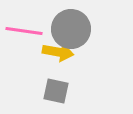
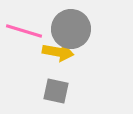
pink line: rotated 9 degrees clockwise
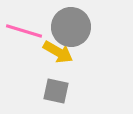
gray circle: moved 2 px up
yellow arrow: rotated 20 degrees clockwise
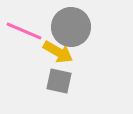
pink line: rotated 6 degrees clockwise
gray square: moved 3 px right, 10 px up
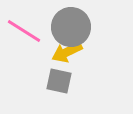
pink line: rotated 9 degrees clockwise
yellow arrow: moved 9 px right; rotated 124 degrees clockwise
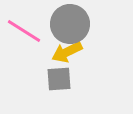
gray circle: moved 1 px left, 3 px up
gray square: moved 2 px up; rotated 16 degrees counterclockwise
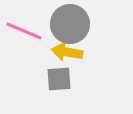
pink line: rotated 9 degrees counterclockwise
yellow arrow: rotated 36 degrees clockwise
